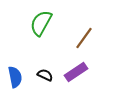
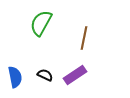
brown line: rotated 25 degrees counterclockwise
purple rectangle: moved 1 px left, 3 px down
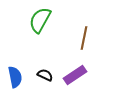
green semicircle: moved 1 px left, 3 px up
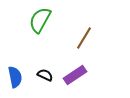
brown line: rotated 20 degrees clockwise
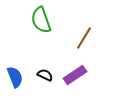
green semicircle: moved 1 px right; rotated 48 degrees counterclockwise
blue semicircle: rotated 10 degrees counterclockwise
